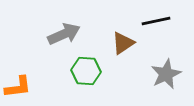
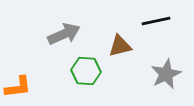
brown triangle: moved 3 px left, 3 px down; rotated 20 degrees clockwise
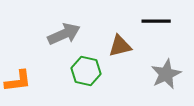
black line: rotated 12 degrees clockwise
green hexagon: rotated 8 degrees clockwise
orange L-shape: moved 6 px up
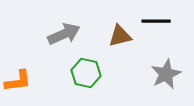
brown triangle: moved 10 px up
green hexagon: moved 2 px down
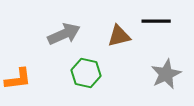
brown triangle: moved 1 px left
orange L-shape: moved 2 px up
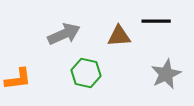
brown triangle: rotated 10 degrees clockwise
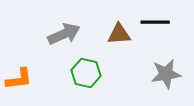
black line: moved 1 px left, 1 px down
brown triangle: moved 2 px up
gray star: rotated 16 degrees clockwise
orange L-shape: moved 1 px right
